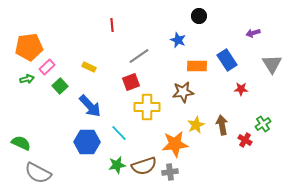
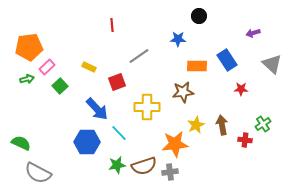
blue star: moved 1 px up; rotated 21 degrees counterclockwise
gray triangle: rotated 15 degrees counterclockwise
red square: moved 14 px left
blue arrow: moved 7 px right, 3 px down
red cross: rotated 24 degrees counterclockwise
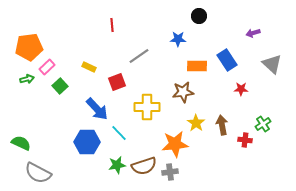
yellow star: moved 2 px up; rotated 12 degrees counterclockwise
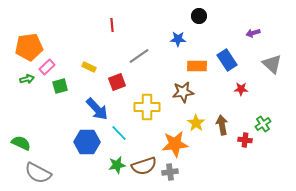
green square: rotated 28 degrees clockwise
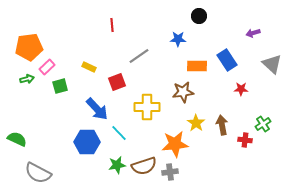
green semicircle: moved 4 px left, 4 px up
